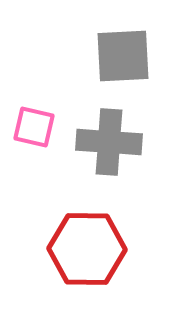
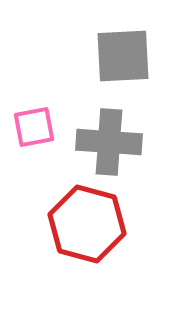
pink square: rotated 24 degrees counterclockwise
red hexagon: moved 25 px up; rotated 14 degrees clockwise
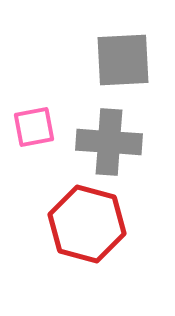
gray square: moved 4 px down
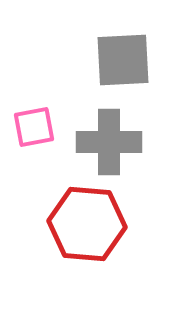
gray cross: rotated 4 degrees counterclockwise
red hexagon: rotated 10 degrees counterclockwise
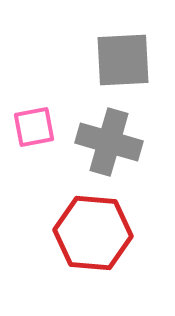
gray cross: rotated 16 degrees clockwise
red hexagon: moved 6 px right, 9 px down
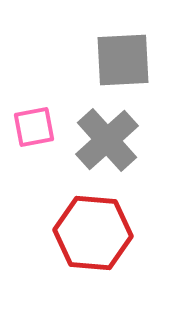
gray cross: moved 2 px left, 2 px up; rotated 32 degrees clockwise
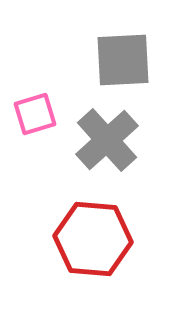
pink square: moved 1 px right, 13 px up; rotated 6 degrees counterclockwise
red hexagon: moved 6 px down
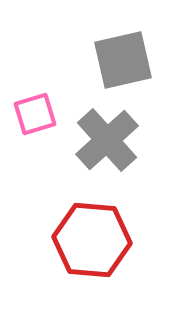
gray square: rotated 10 degrees counterclockwise
red hexagon: moved 1 px left, 1 px down
